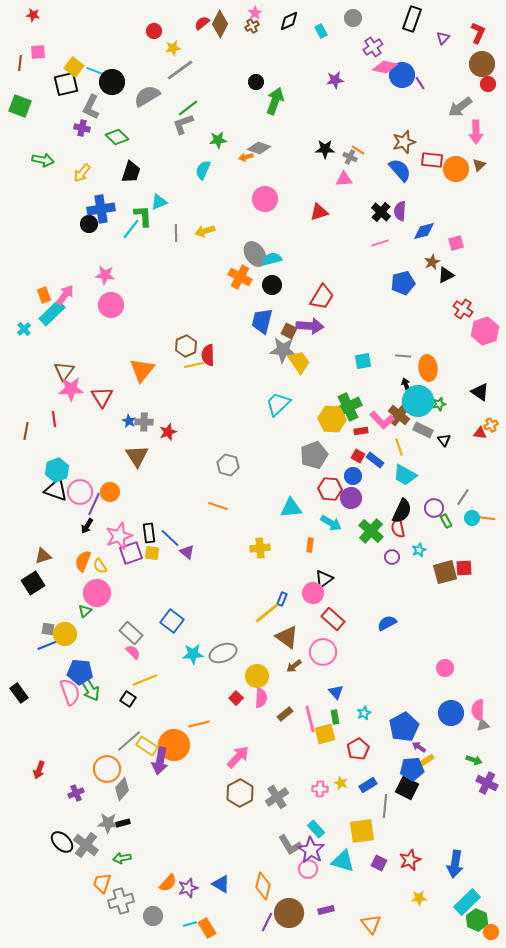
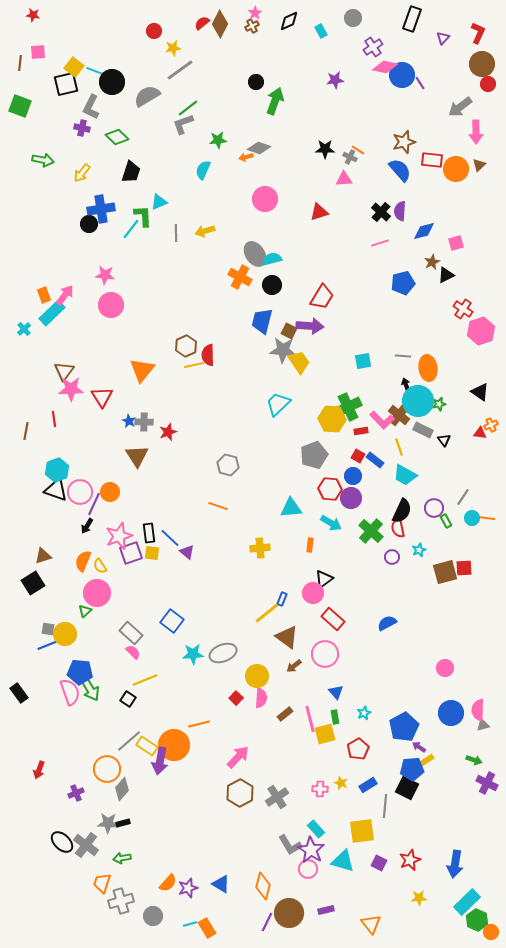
pink hexagon at (485, 331): moved 4 px left
pink circle at (323, 652): moved 2 px right, 2 px down
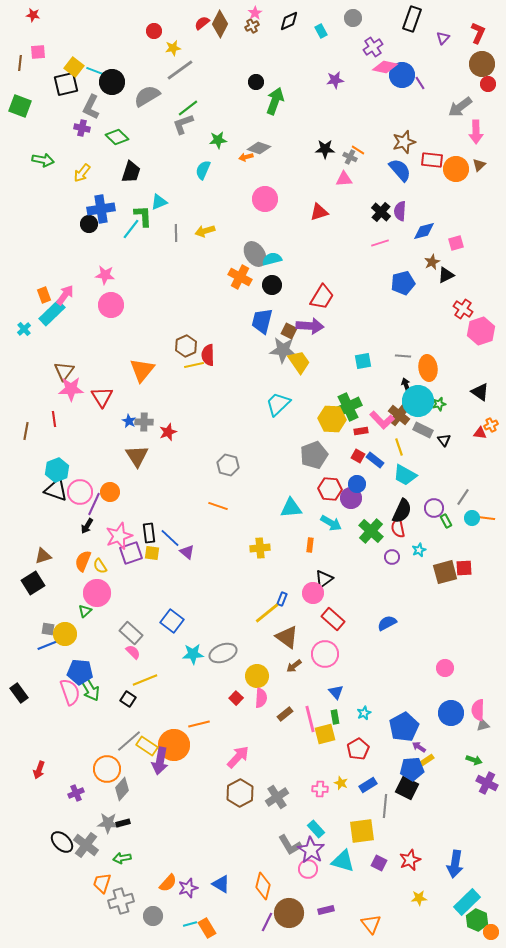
blue circle at (353, 476): moved 4 px right, 8 px down
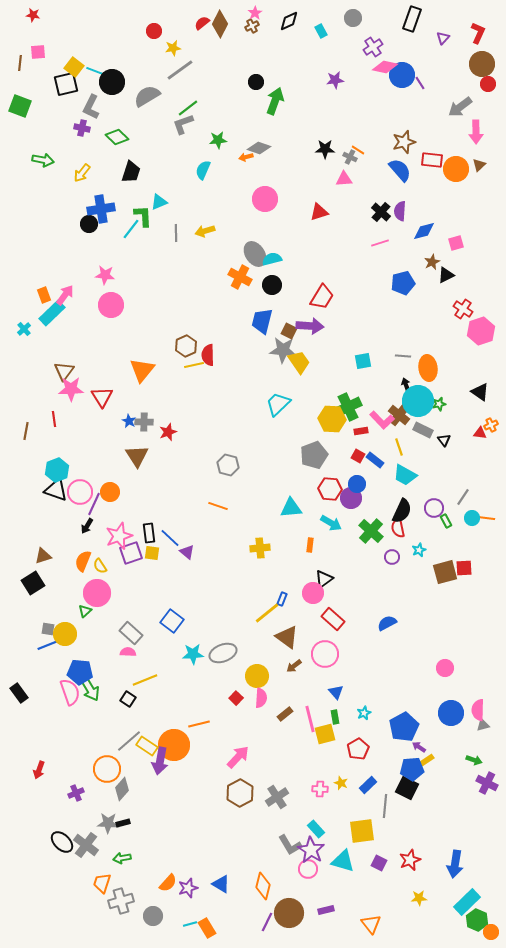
pink semicircle at (133, 652): moved 5 px left; rotated 42 degrees counterclockwise
blue rectangle at (368, 785): rotated 12 degrees counterclockwise
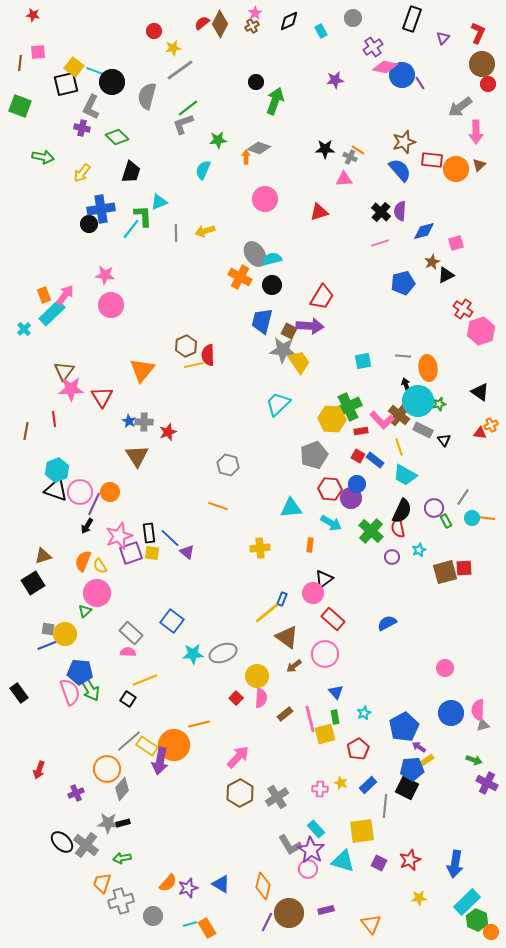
gray semicircle at (147, 96): rotated 44 degrees counterclockwise
orange arrow at (246, 157): rotated 104 degrees clockwise
green arrow at (43, 160): moved 3 px up
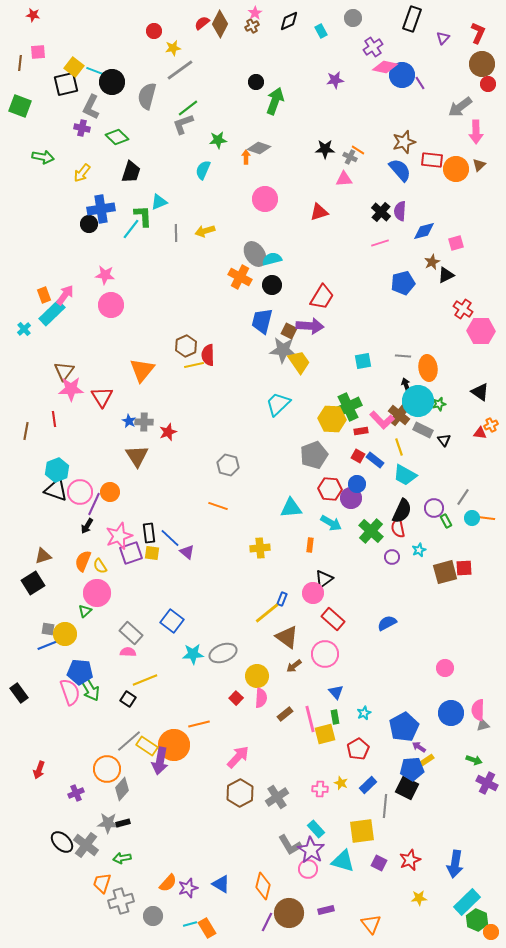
pink hexagon at (481, 331): rotated 20 degrees clockwise
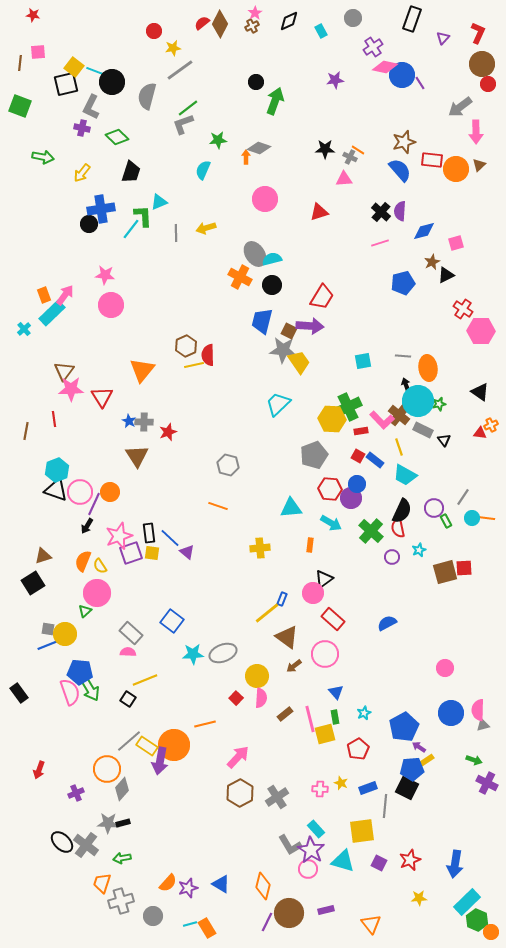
yellow arrow at (205, 231): moved 1 px right, 3 px up
orange line at (199, 724): moved 6 px right
blue rectangle at (368, 785): moved 3 px down; rotated 24 degrees clockwise
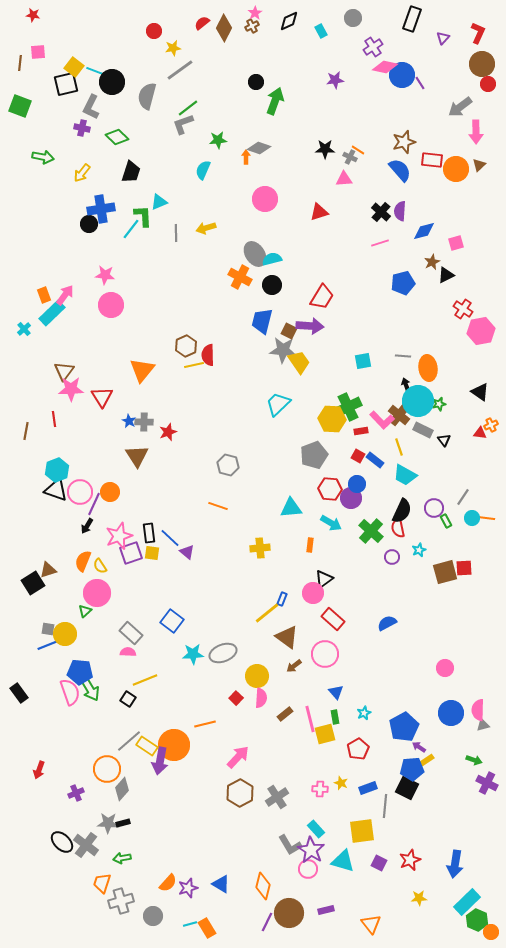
brown diamond at (220, 24): moved 4 px right, 4 px down
pink hexagon at (481, 331): rotated 12 degrees counterclockwise
brown triangle at (43, 556): moved 5 px right, 14 px down
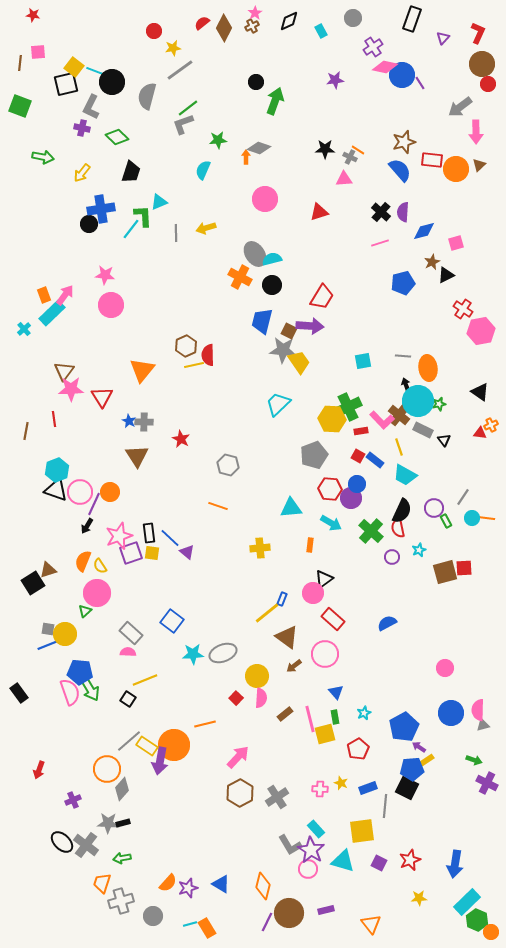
purple semicircle at (400, 211): moved 3 px right, 1 px down
red star at (168, 432): moved 13 px right, 7 px down; rotated 24 degrees counterclockwise
purple cross at (76, 793): moved 3 px left, 7 px down
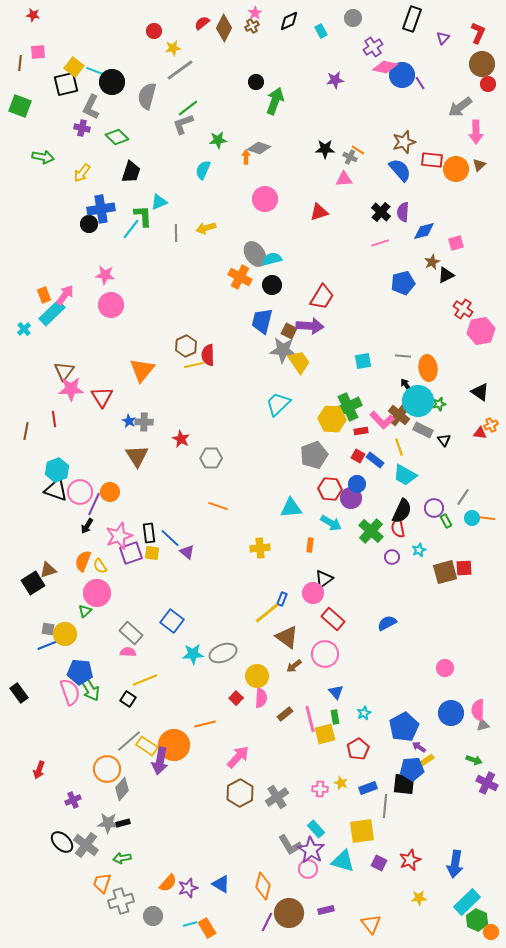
black arrow at (406, 385): rotated 16 degrees counterclockwise
gray hexagon at (228, 465): moved 17 px left, 7 px up; rotated 15 degrees counterclockwise
black square at (407, 788): moved 3 px left, 4 px up; rotated 20 degrees counterclockwise
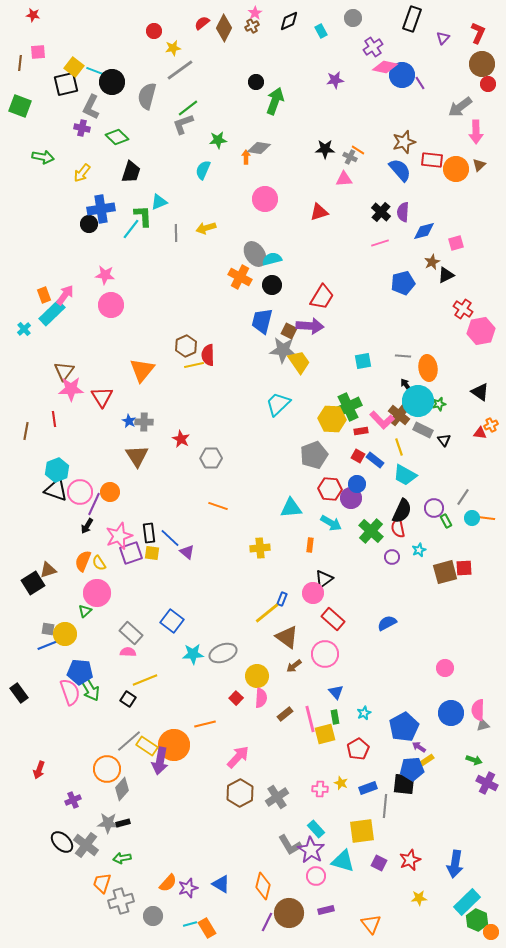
gray diamond at (259, 148): rotated 10 degrees counterclockwise
yellow semicircle at (100, 566): moved 1 px left, 3 px up
pink circle at (308, 869): moved 8 px right, 7 px down
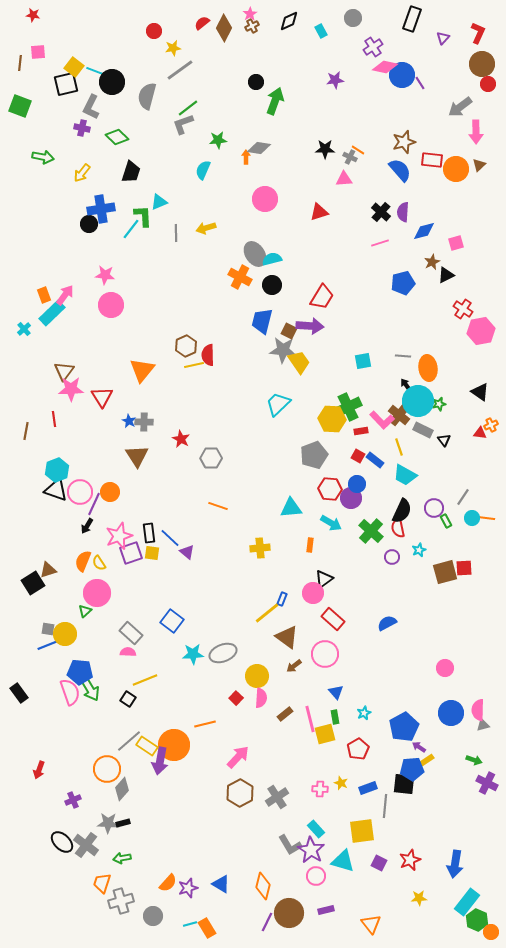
pink star at (255, 13): moved 5 px left, 1 px down
cyan rectangle at (467, 902): rotated 8 degrees counterclockwise
